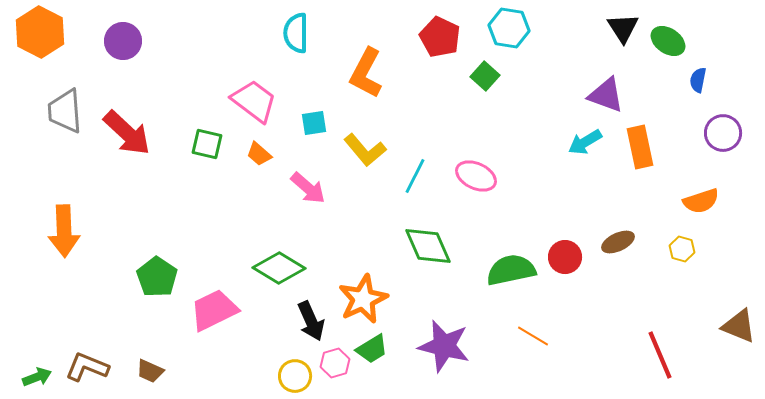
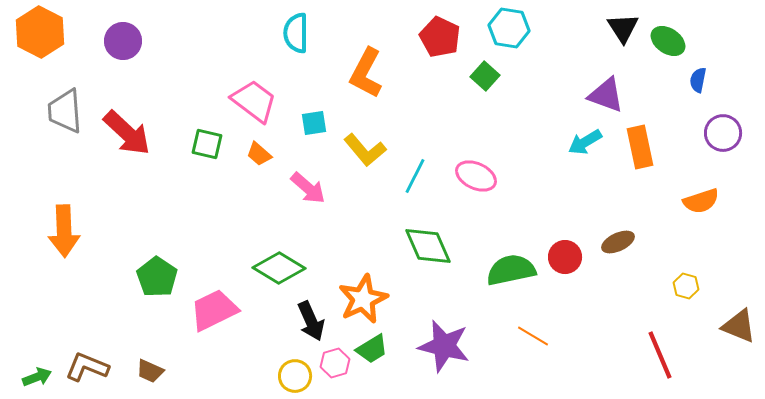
yellow hexagon at (682, 249): moved 4 px right, 37 px down
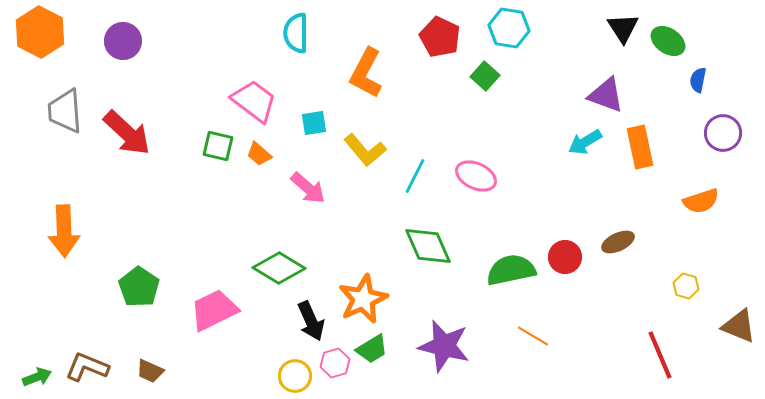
green square at (207, 144): moved 11 px right, 2 px down
green pentagon at (157, 277): moved 18 px left, 10 px down
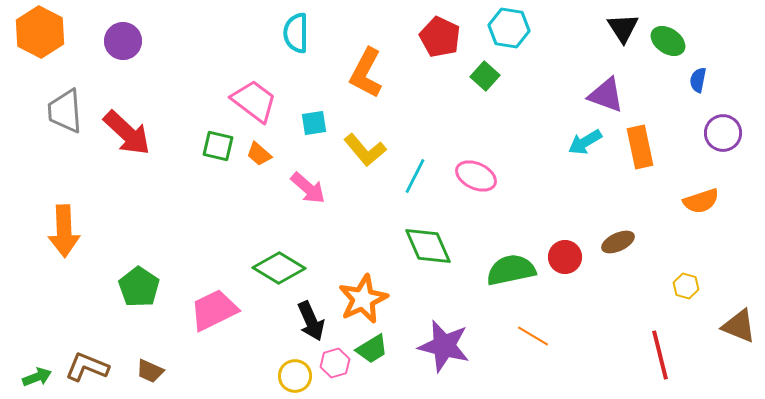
red line at (660, 355): rotated 9 degrees clockwise
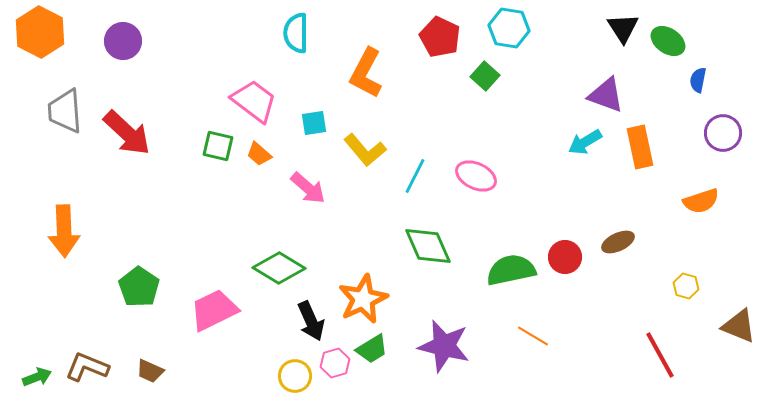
red line at (660, 355): rotated 15 degrees counterclockwise
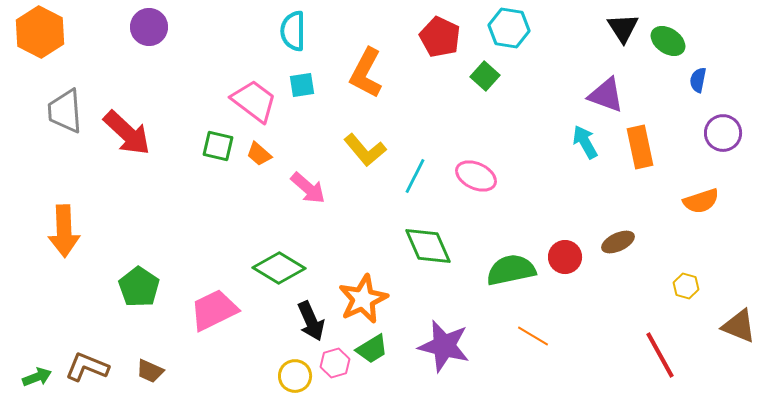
cyan semicircle at (296, 33): moved 3 px left, 2 px up
purple circle at (123, 41): moved 26 px right, 14 px up
cyan square at (314, 123): moved 12 px left, 38 px up
cyan arrow at (585, 142): rotated 92 degrees clockwise
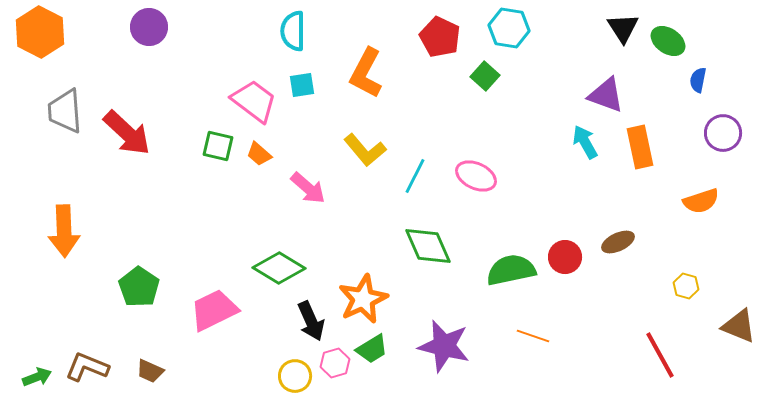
orange line at (533, 336): rotated 12 degrees counterclockwise
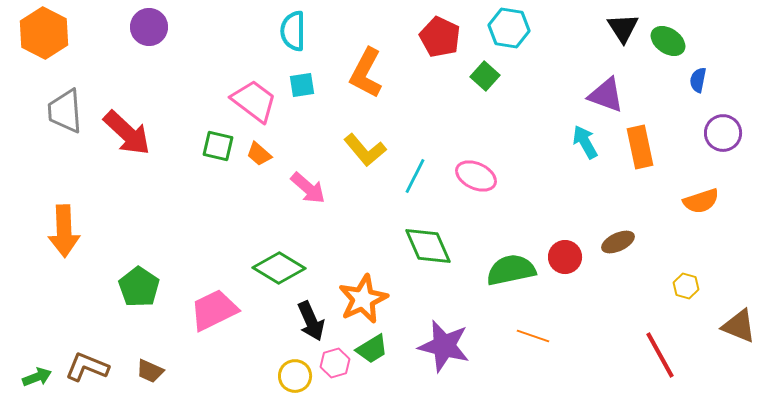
orange hexagon at (40, 32): moved 4 px right, 1 px down
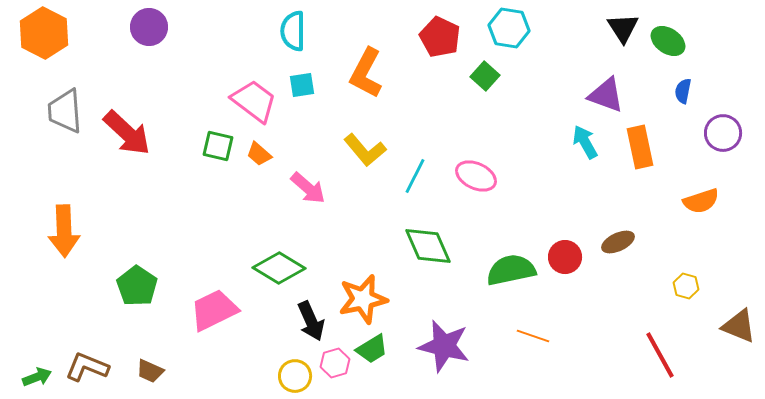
blue semicircle at (698, 80): moved 15 px left, 11 px down
green pentagon at (139, 287): moved 2 px left, 1 px up
orange star at (363, 299): rotated 12 degrees clockwise
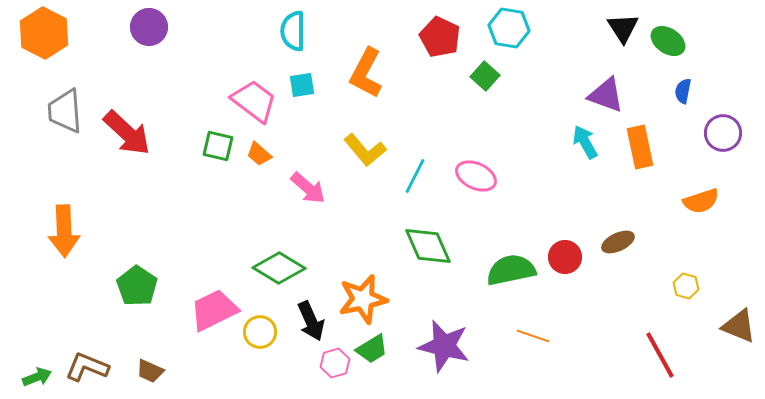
yellow circle at (295, 376): moved 35 px left, 44 px up
